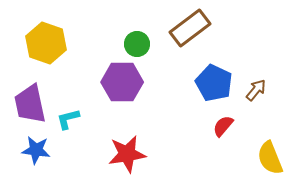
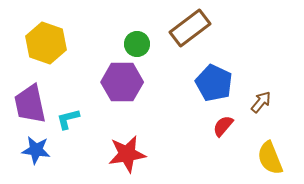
brown arrow: moved 5 px right, 12 px down
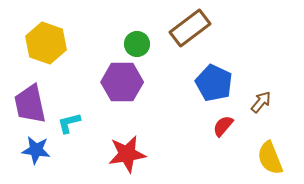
cyan L-shape: moved 1 px right, 4 px down
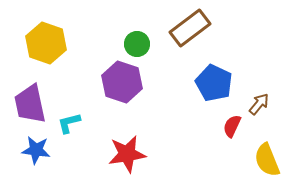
purple hexagon: rotated 18 degrees clockwise
brown arrow: moved 2 px left, 2 px down
red semicircle: moved 9 px right; rotated 15 degrees counterclockwise
yellow semicircle: moved 3 px left, 2 px down
